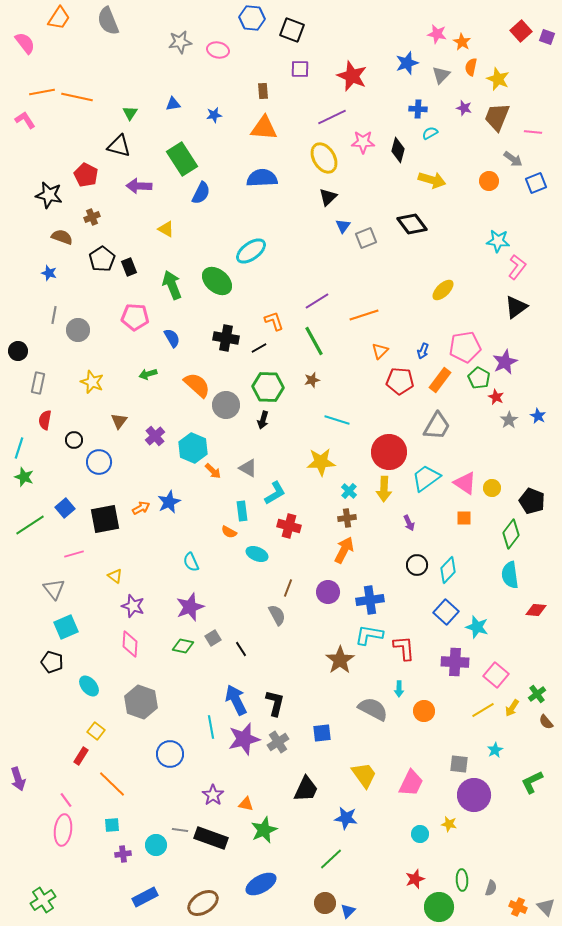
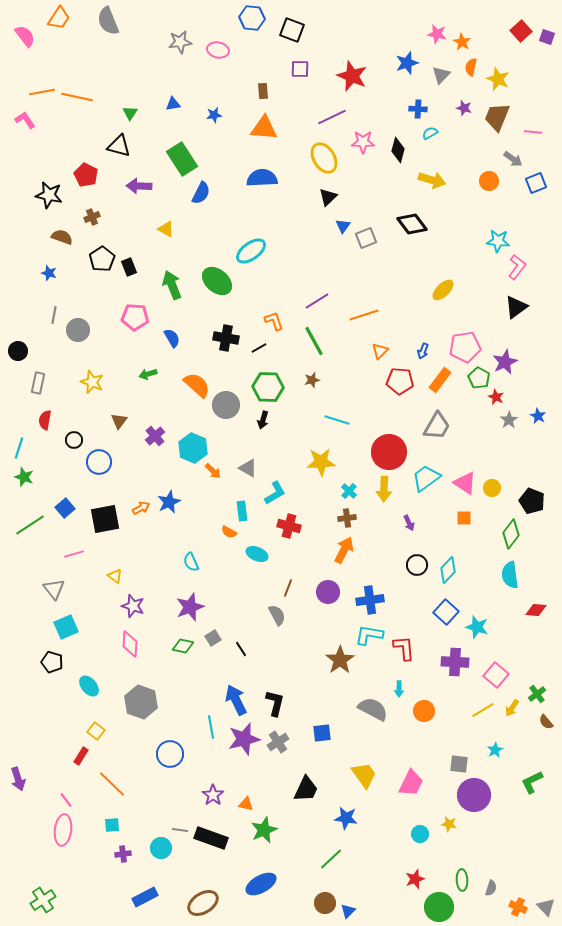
pink semicircle at (25, 43): moved 7 px up
cyan circle at (156, 845): moved 5 px right, 3 px down
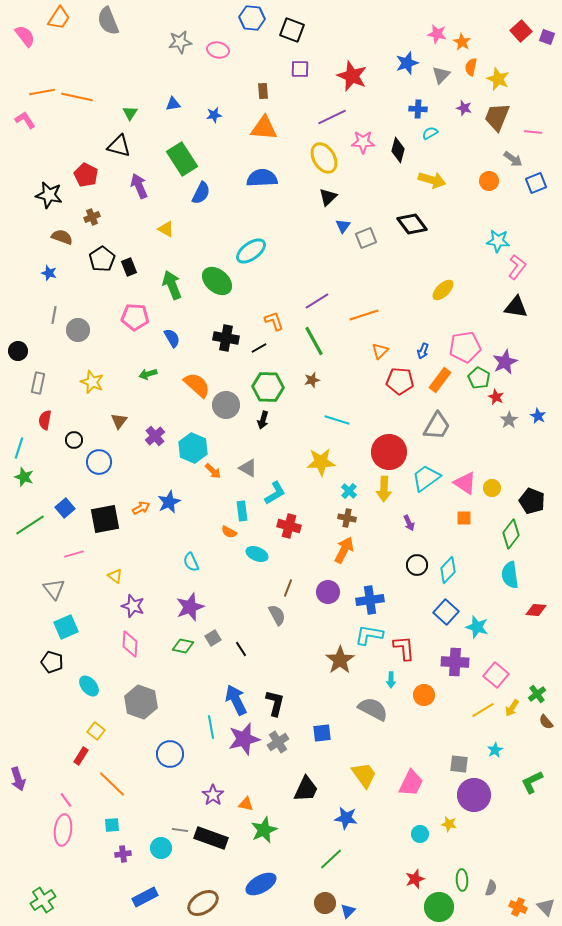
purple arrow at (139, 186): rotated 65 degrees clockwise
black triangle at (516, 307): rotated 45 degrees clockwise
brown cross at (347, 518): rotated 18 degrees clockwise
cyan arrow at (399, 689): moved 8 px left, 9 px up
orange circle at (424, 711): moved 16 px up
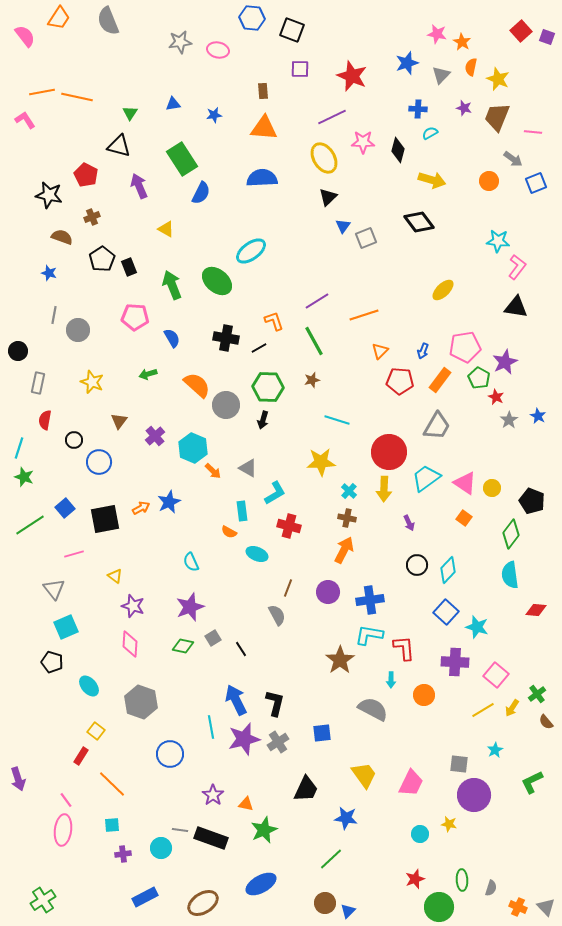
black diamond at (412, 224): moved 7 px right, 2 px up
orange square at (464, 518): rotated 35 degrees clockwise
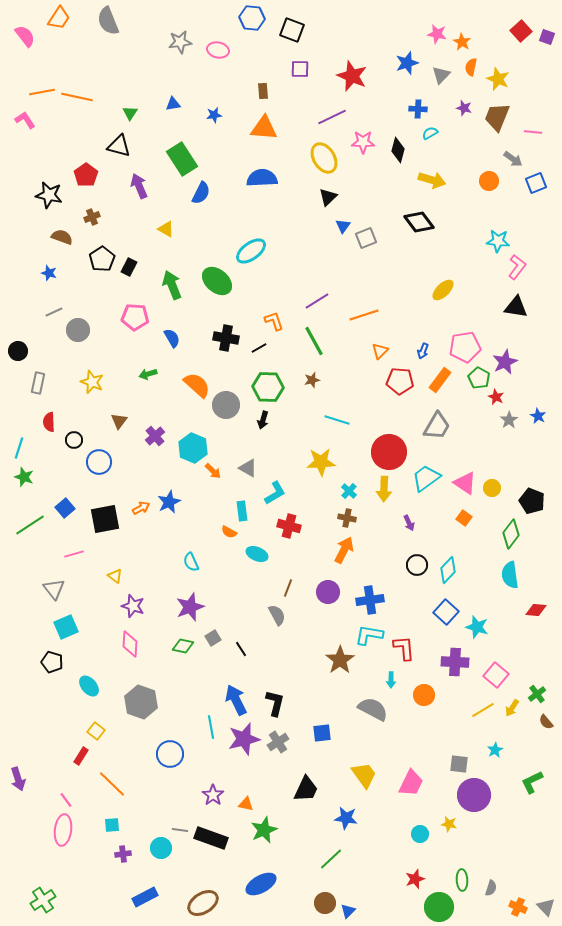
red pentagon at (86, 175): rotated 10 degrees clockwise
black rectangle at (129, 267): rotated 48 degrees clockwise
gray line at (54, 315): moved 3 px up; rotated 54 degrees clockwise
red semicircle at (45, 420): moved 4 px right, 2 px down; rotated 12 degrees counterclockwise
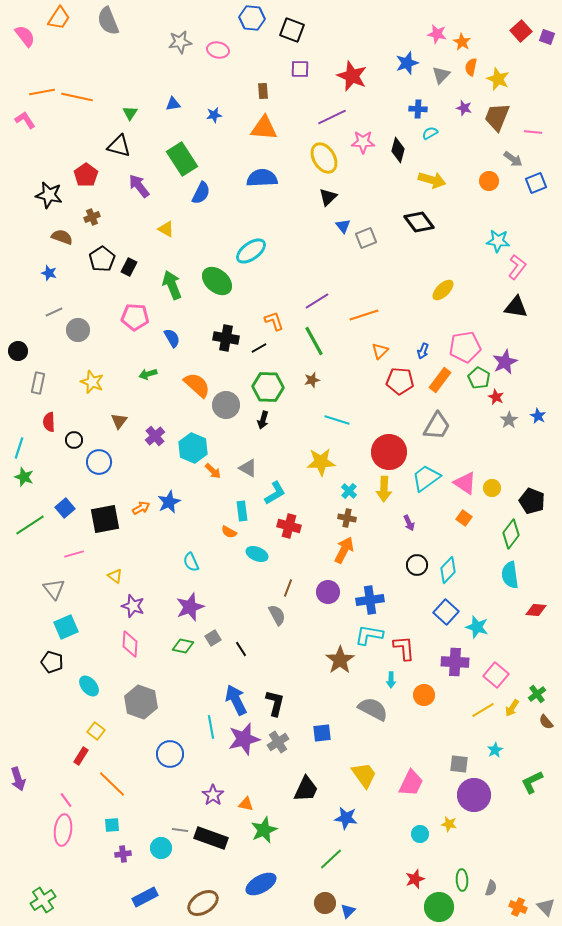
purple arrow at (139, 186): rotated 15 degrees counterclockwise
blue triangle at (343, 226): rotated 14 degrees counterclockwise
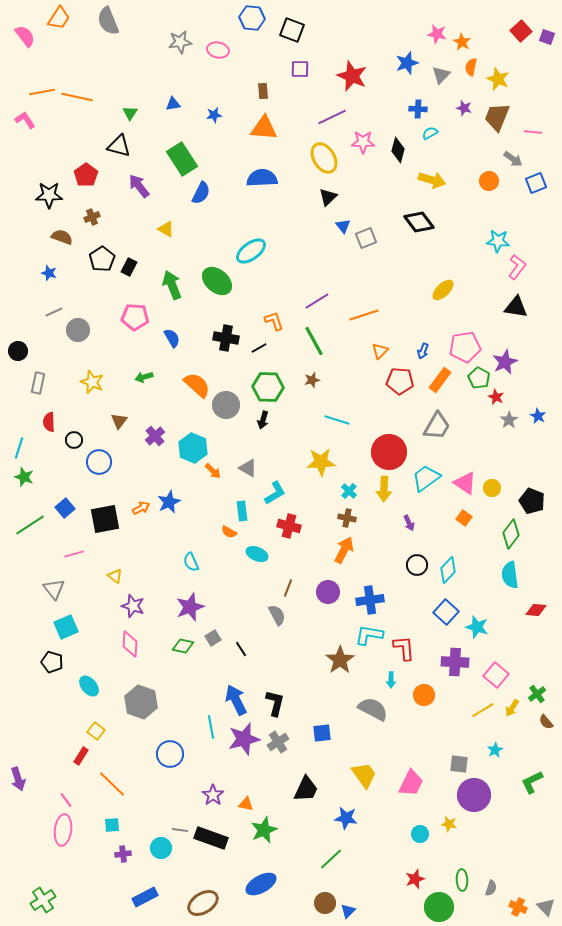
black star at (49, 195): rotated 12 degrees counterclockwise
green arrow at (148, 374): moved 4 px left, 3 px down
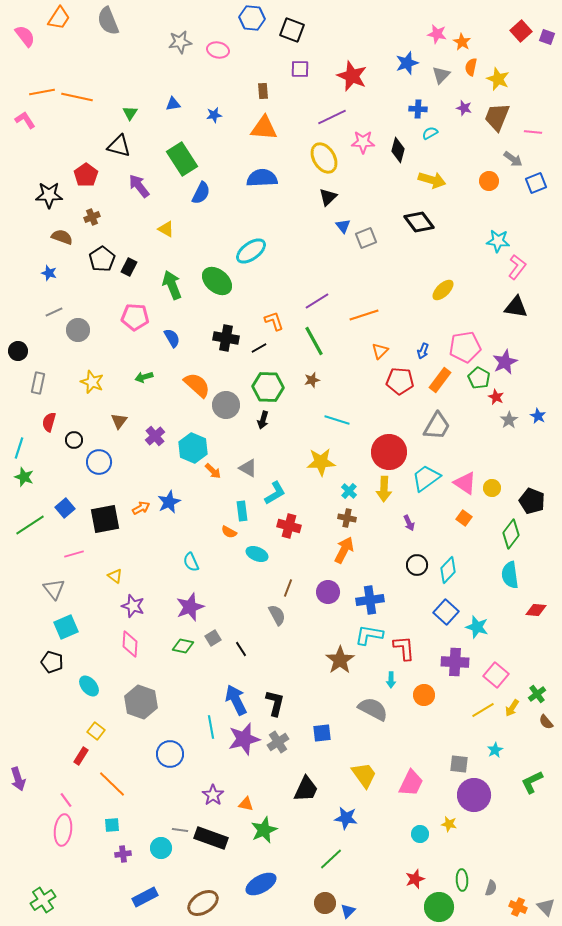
red semicircle at (49, 422): rotated 18 degrees clockwise
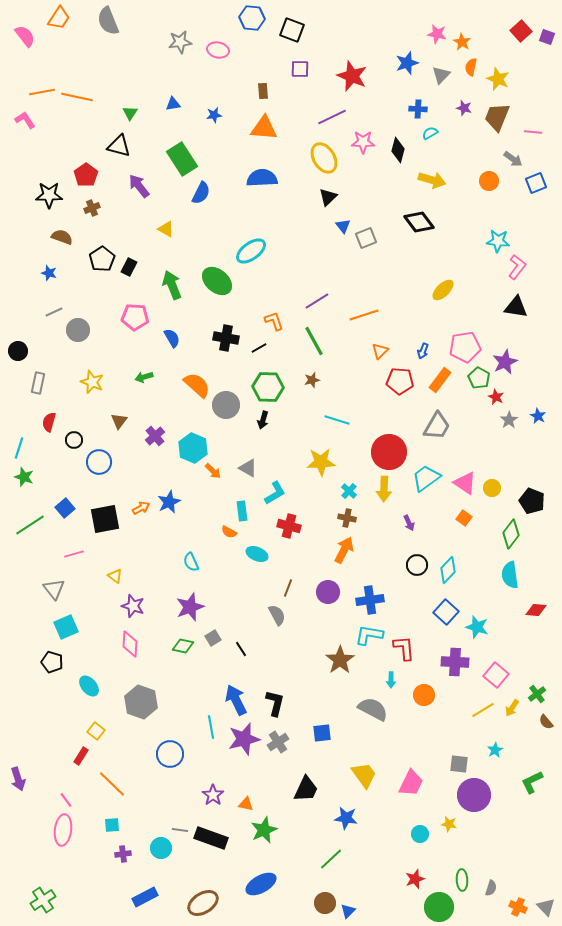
brown cross at (92, 217): moved 9 px up
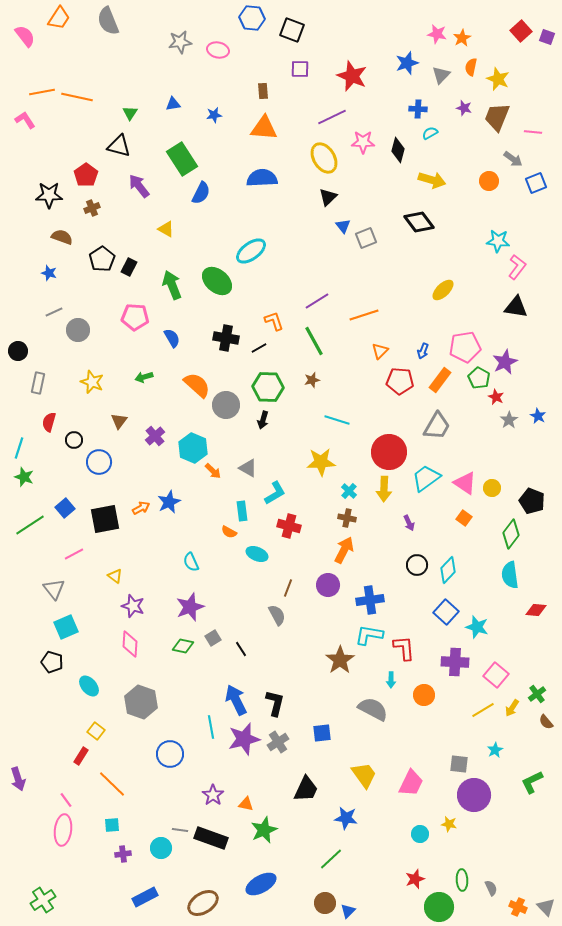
orange star at (462, 42): moved 4 px up; rotated 12 degrees clockwise
pink line at (74, 554): rotated 12 degrees counterclockwise
purple circle at (328, 592): moved 7 px up
gray semicircle at (491, 888): rotated 42 degrees counterclockwise
